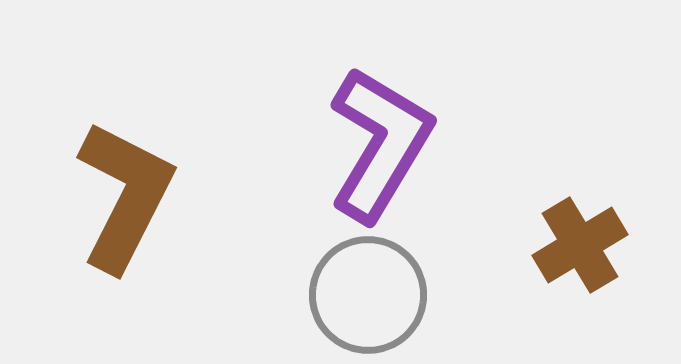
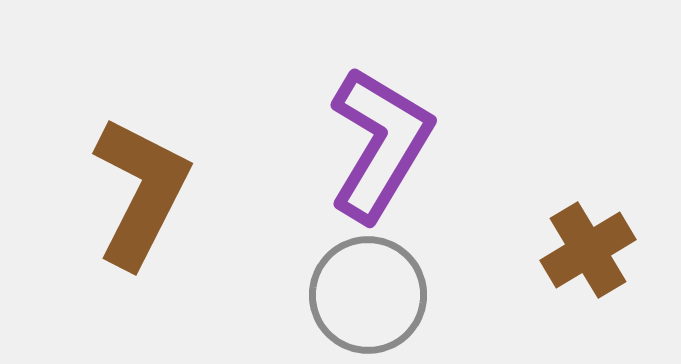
brown L-shape: moved 16 px right, 4 px up
brown cross: moved 8 px right, 5 px down
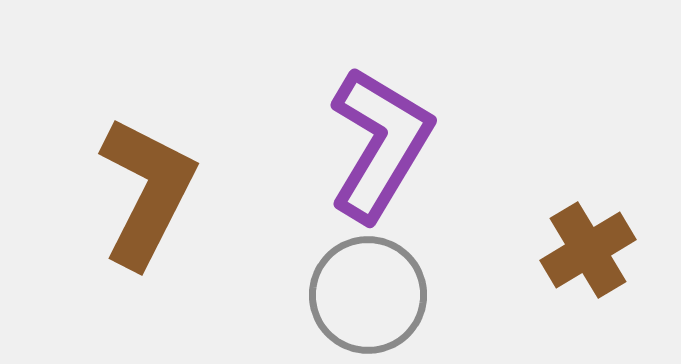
brown L-shape: moved 6 px right
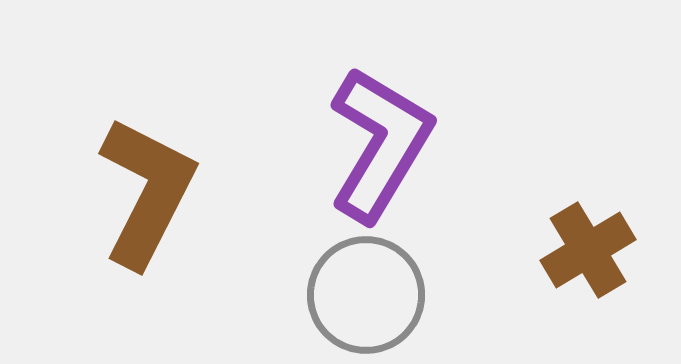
gray circle: moved 2 px left
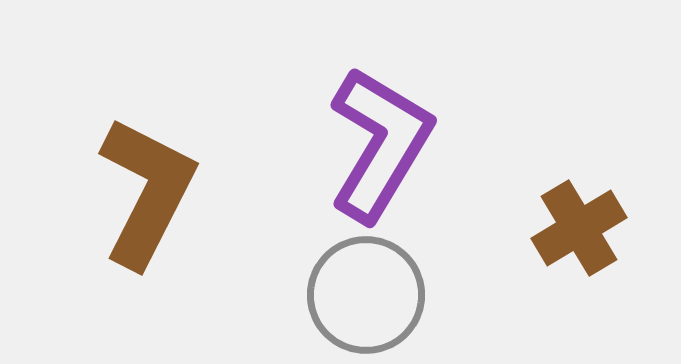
brown cross: moved 9 px left, 22 px up
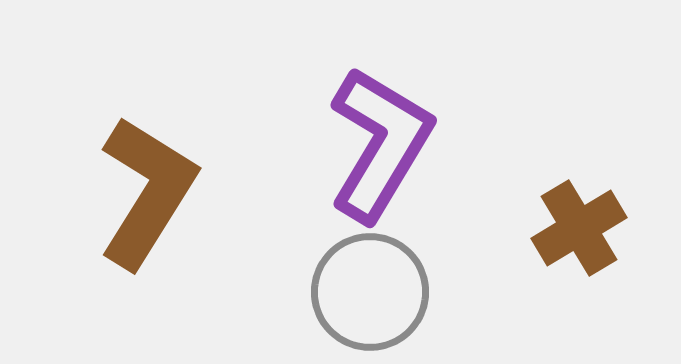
brown L-shape: rotated 5 degrees clockwise
gray circle: moved 4 px right, 3 px up
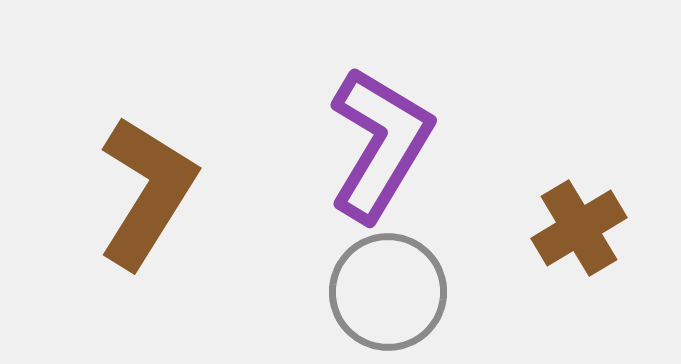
gray circle: moved 18 px right
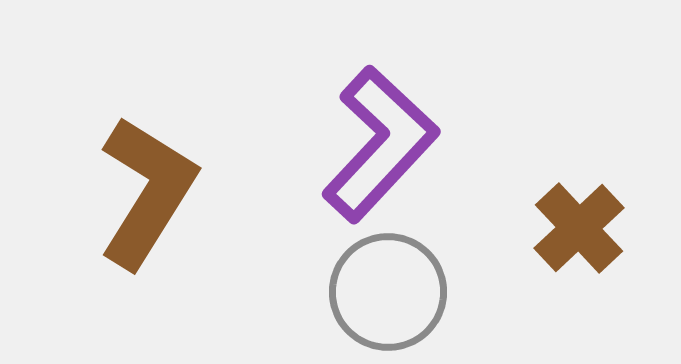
purple L-shape: rotated 12 degrees clockwise
brown cross: rotated 12 degrees counterclockwise
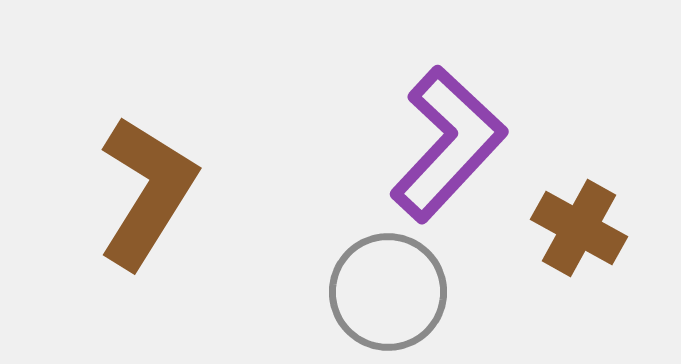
purple L-shape: moved 68 px right
brown cross: rotated 18 degrees counterclockwise
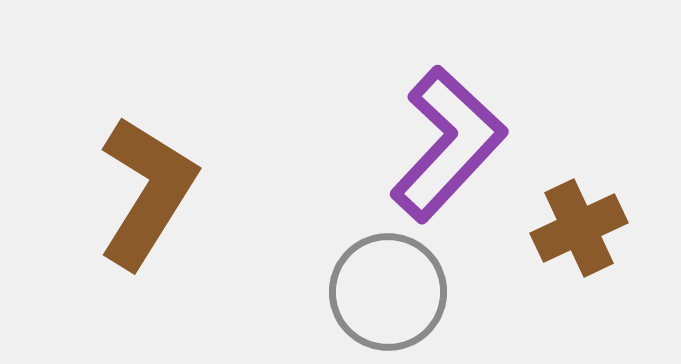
brown cross: rotated 36 degrees clockwise
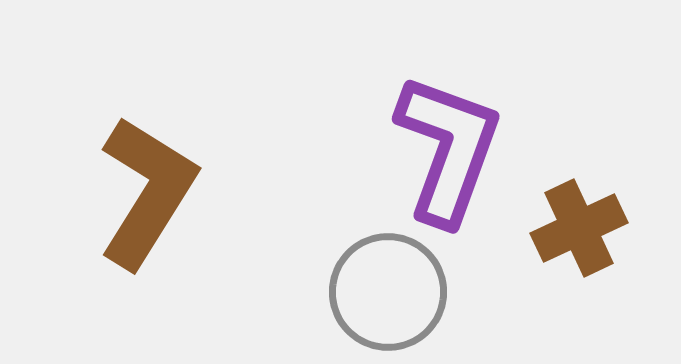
purple L-shape: moved 5 px down; rotated 23 degrees counterclockwise
